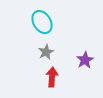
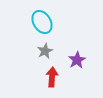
gray star: moved 1 px left, 1 px up
purple star: moved 8 px left
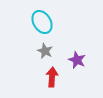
gray star: rotated 21 degrees counterclockwise
purple star: rotated 18 degrees counterclockwise
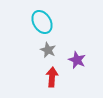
gray star: moved 3 px right, 1 px up
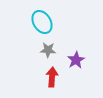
gray star: rotated 21 degrees counterclockwise
purple star: moved 1 px left; rotated 18 degrees clockwise
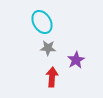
gray star: moved 2 px up
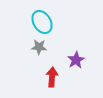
gray star: moved 9 px left, 1 px up
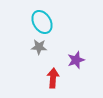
purple star: rotated 12 degrees clockwise
red arrow: moved 1 px right, 1 px down
